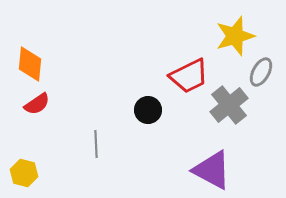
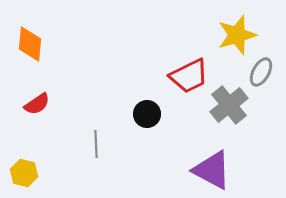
yellow star: moved 2 px right, 1 px up
orange diamond: moved 20 px up
black circle: moved 1 px left, 4 px down
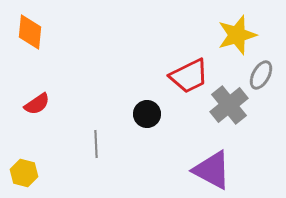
orange diamond: moved 12 px up
gray ellipse: moved 3 px down
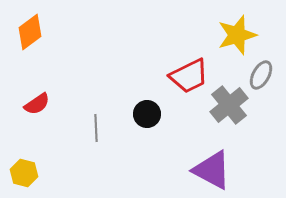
orange diamond: rotated 48 degrees clockwise
gray line: moved 16 px up
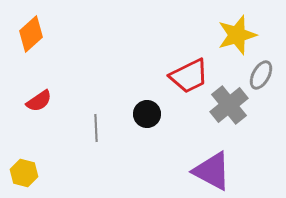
orange diamond: moved 1 px right, 2 px down; rotated 6 degrees counterclockwise
red semicircle: moved 2 px right, 3 px up
purple triangle: moved 1 px down
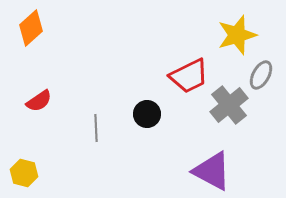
orange diamond: moved 6 px up
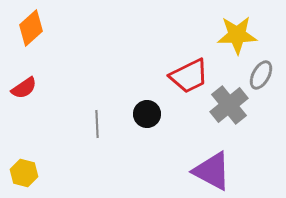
yellow star: rotated 15 degrees clockwise
red semicircle: moved 15 px left, 13 px up
gray line: moved 1 px right, 4 px up
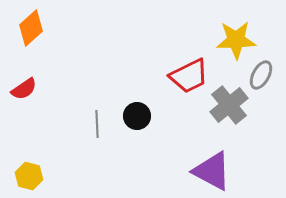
yellow star: moved 1 px left, 5 px down
red semicircle: moved 1 px down
black circle: moved 10 px left, 2 px down
yellow hexagon: moved 5 px right, 3 px down
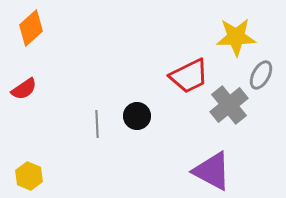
yellow star: moved 3 px up
yellow hexagon: rotated 8 degrees clockwise
